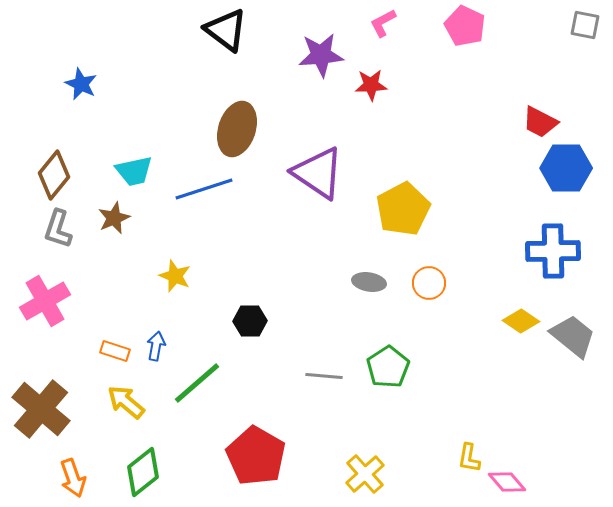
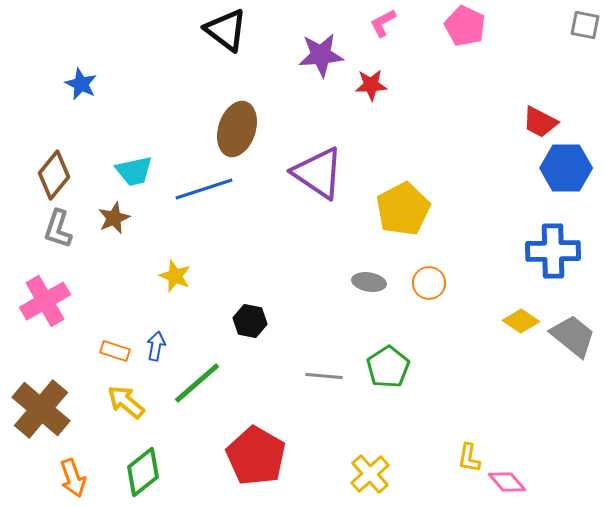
black hexagon: rotated 12 degrees clockwise
yellow cross: moved 5 px right
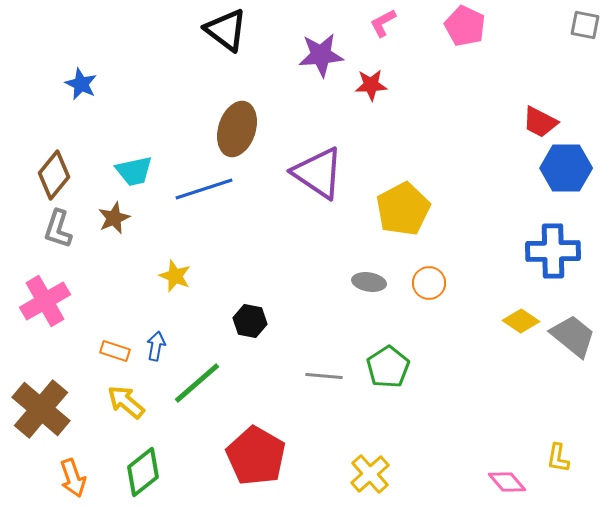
yellow L-shape: moved 89 px right
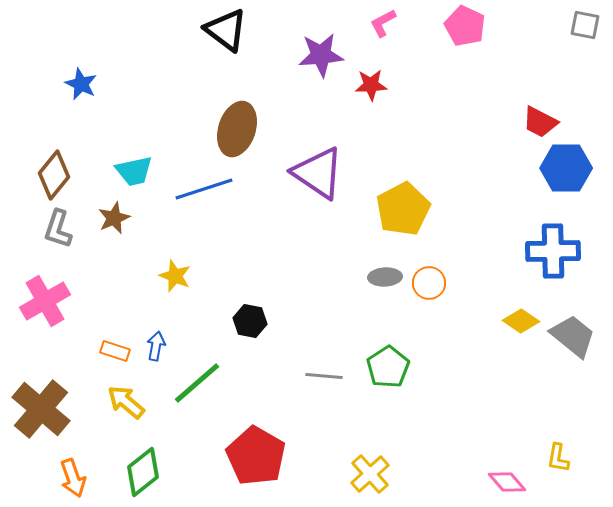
gray ellipse: moved 16 px right, 5 px up; rotated 12 degrees counterclockwise
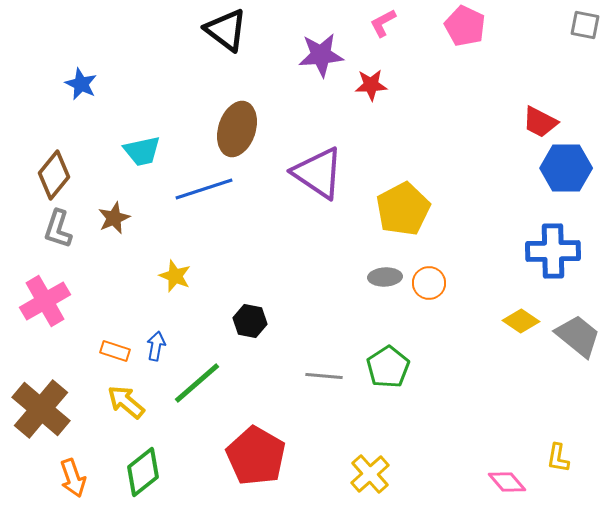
cyan trapezoid: moved 8 px right, 20 px up
gray trapezoid: moved 5 px right
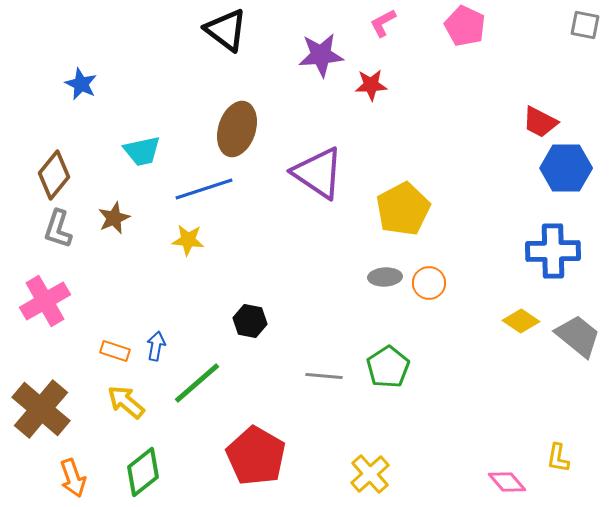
yellow star: moved 13 px right, 36 px up; rotated 16 degrees counterclockwise
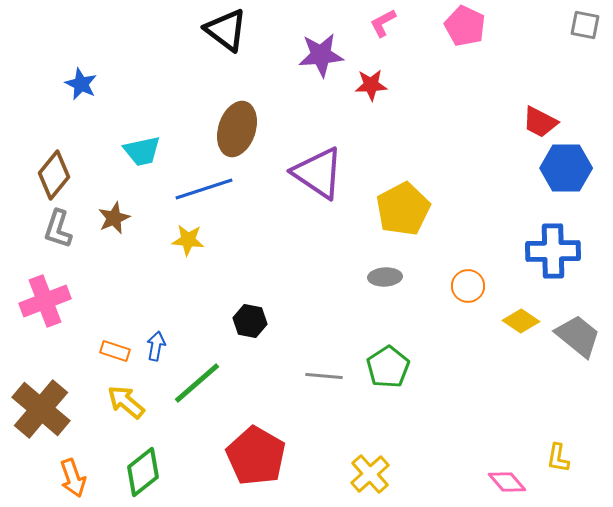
orange circle: moved 39 px right, 3 px down
pink cross: rotated 9 degrees clockwise
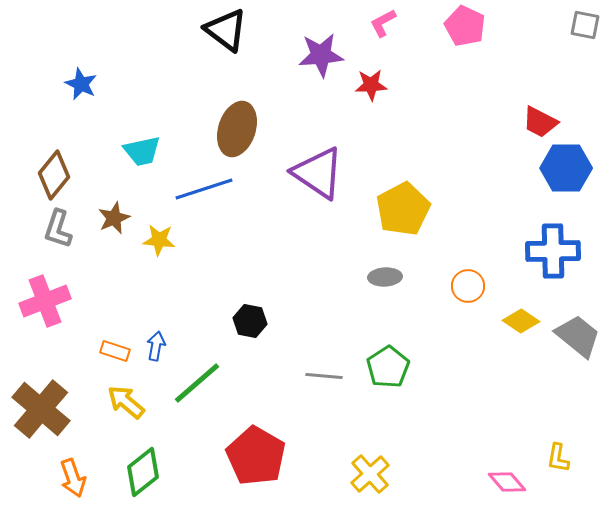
yellow star: moved 29 px left
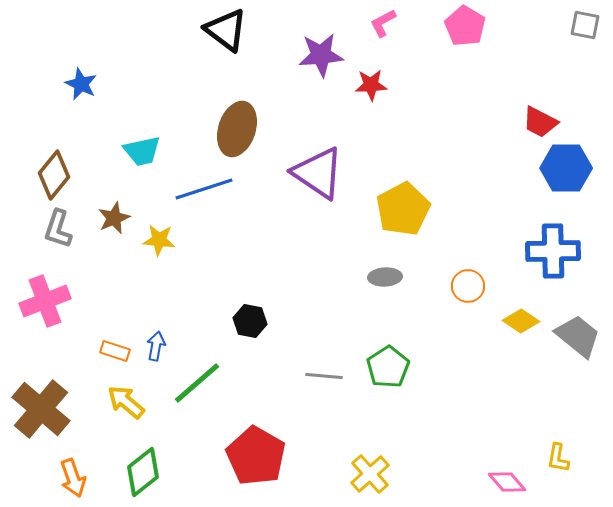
pink pentagon: rotated 6 degrees clockwise
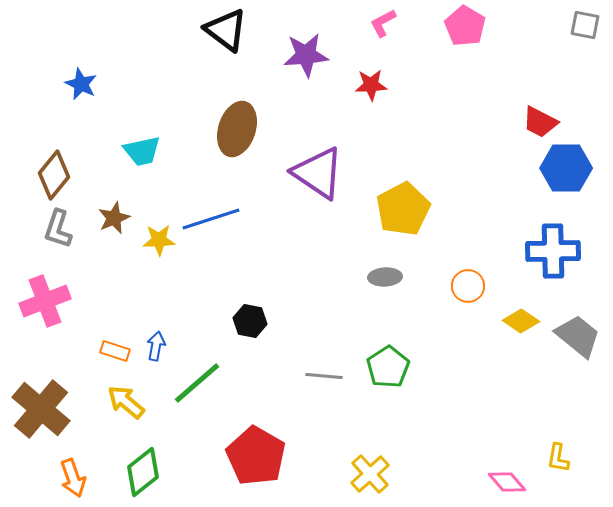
purple star: moved 15 px left
blue line: moved 7 px right, 30 px down
yellow star: rotated 8 degrees counterclockwise
